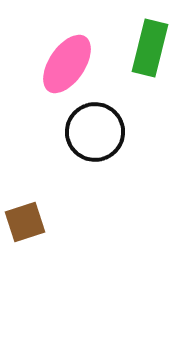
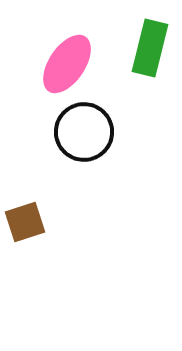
black circle: moved 11 px left
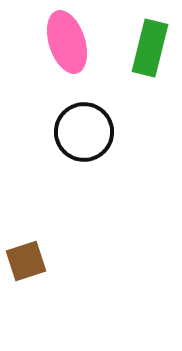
pink ellipse: moved 22 px up; rotated 52 degrees counterclockwise
brown square: moved 1 px right, 39 px down
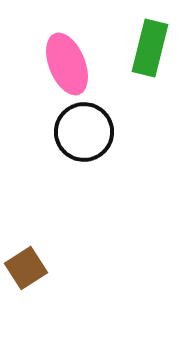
pink ellipse: moved 22 px down; rotated 4 degrees counterclockwise
brown square: moved 7 px down; rotated 15 degrees counterclockwise
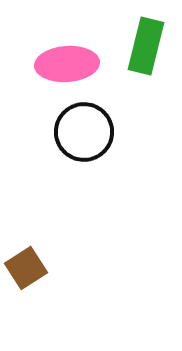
green rectangle: moved 4 px left, 2 px up
pink ellipse: rotated 72 degrees counterclockwise
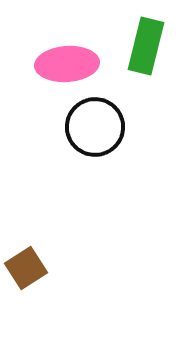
black circle: moved 11 px right, 5 px up
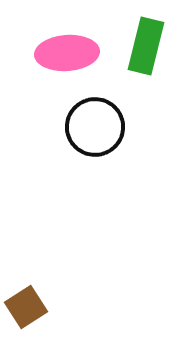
pink ellipse: moved 11 px up
brown square: moved 39 px down
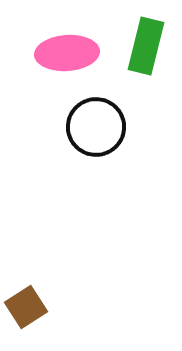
black circle: moved 1 px right
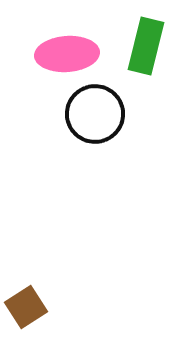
pink ellipse: moved 1 px down
black circle: moved 1 px left, 13 px up
